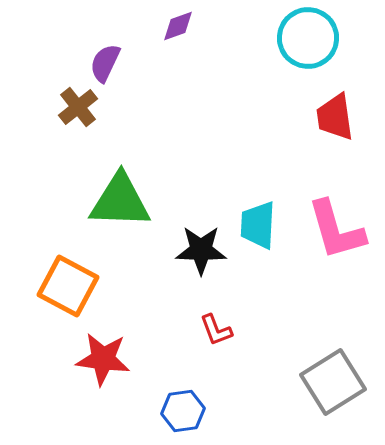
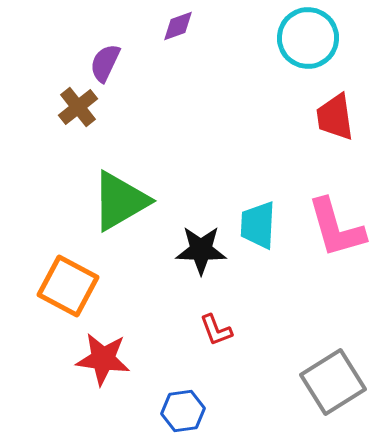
green triangle: rotated 32 degrees counterclockwise
pink L-shape: moved 2 px up
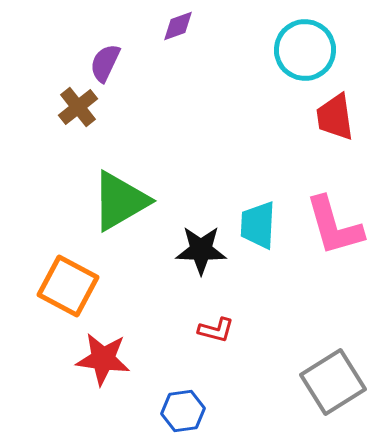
cyan circle: moved 3 px left, 12 px down
pink L-shape: moved 2 px left, 2 px up
red L-shape: rotated 54 degrees counterclockwise
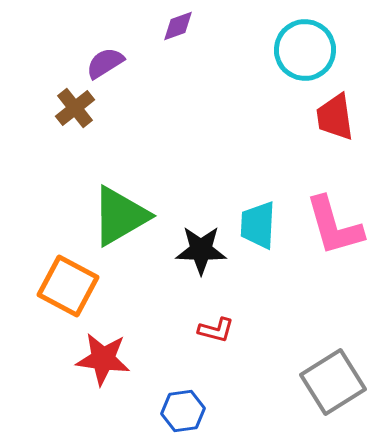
purple semicircle: rotated 33 degrees clockwise
brown cross: moved 3 px left, 1 px down
green triangle: moved 15 px down
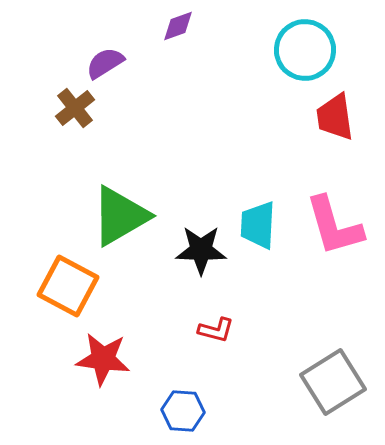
blue hexagon: rotated 12 degrees clockwise
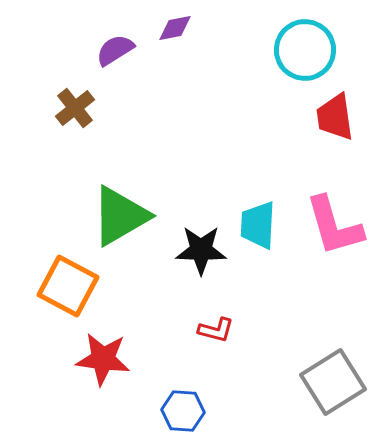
purple diamond: moved 3 px left, 2 px down; rotated 9 degrees clockwise
purple semicircle: moved 10 px right, 13 px up
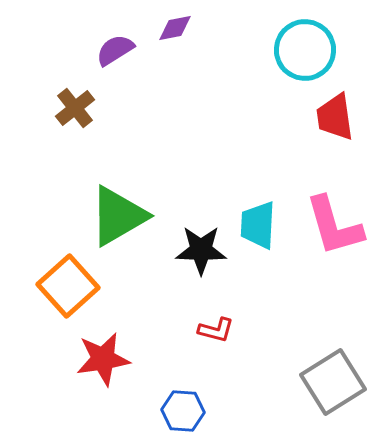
green triangle: moved 2 px left
orange square: rotated 20 degrees clockwise
red star: rotated 16 degrees counterclockwise
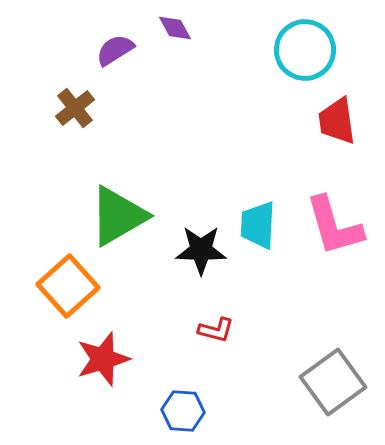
purple diamond: rotated 72 degrees clockwise
red trapezoid: moved 2 px right, 4 px down
red star: rotated 8 degrees counterclockwise
gray square: rotated 4 degrees counterclockwise
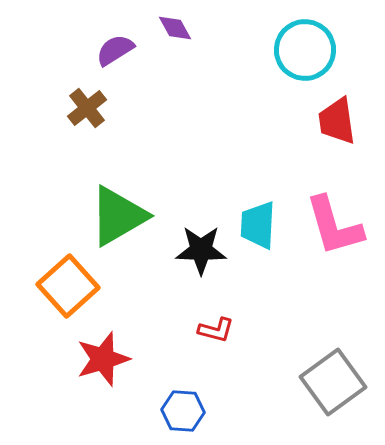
brown cross: moved 12 px right
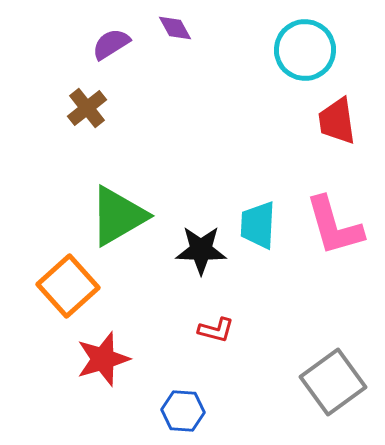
purple semicircle: moved 4 px left, 6 px up
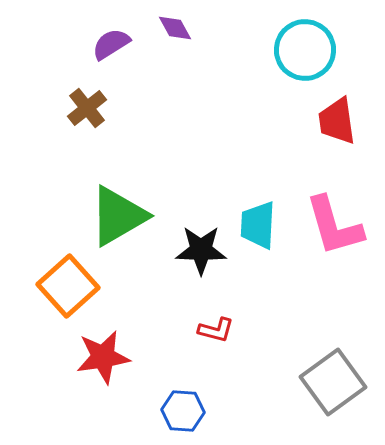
red star: moved 2 px up; rotated 8 degrees clockwise
